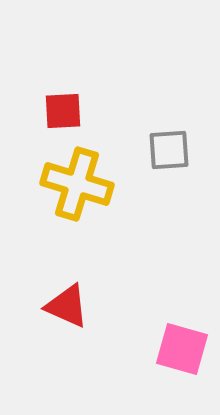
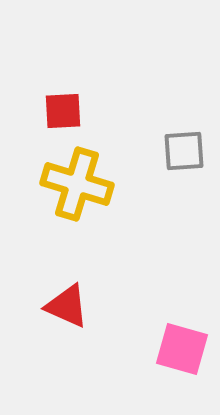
gray square: moved 15 px right, 1 px down
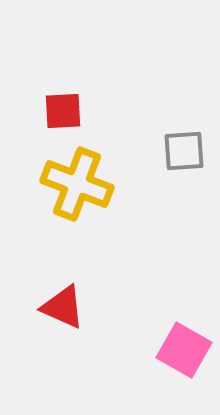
yellow cross: rotated 4 degrees clockwise
red triangle: moved 4 px left, 1 px down
pink square: moved 2 px right, 1 px down; rotated 14 degrees clockwise
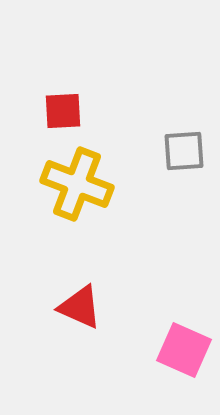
red triangle: moved 17 px right
pink square: rotated 6 degrees counterclockwise
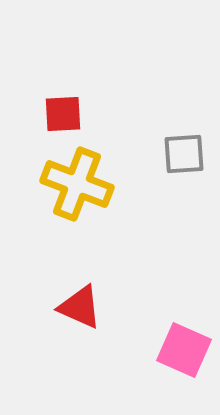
red square: moved 3 px down
gray square: moved 3 px down
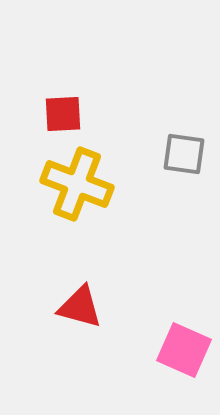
gray square: rotated 12 degrees clockwise
red triangle: rotated 9 degrees counterclockwise
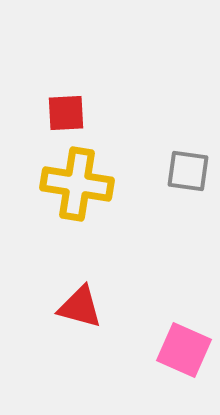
red square: moved 3 px right, 1 px up
gray square: moved 4 px right, 17 px down
yellow cross: rotated 12 degrees counterclockwise
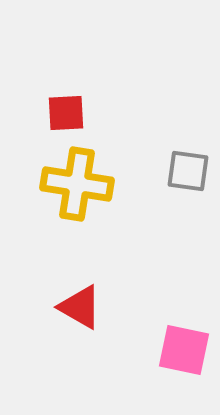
red triangle: rotated 15 degrees clockwise
pink square: rotated 12 degrees counterclockwise
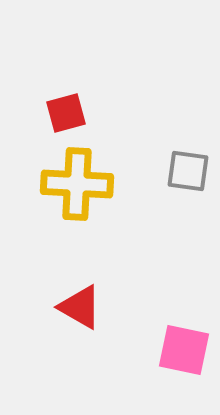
red square: rotated 12 degrees counterclockwise
yellow cross: rotated 6 degrees counterclockwise
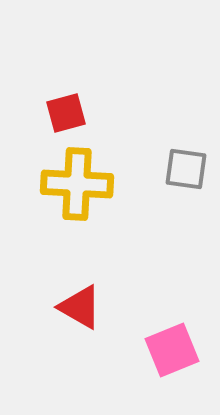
gray square: moved 2 px left, 2 px up
pink square: moved 12 px left; rotated 34 degrees counterclockwise
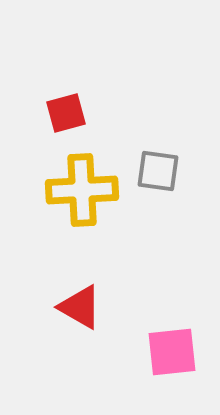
gray square: moved 28 px left, 2 px down
yellow cross: moved 5 px right, 6 px down; rotated 6 degrees counterclockwise
pink square: moved 2 px down; rotated 16 degrees clockwise
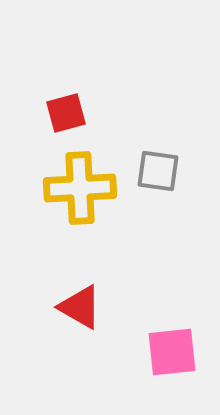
yellow cross: moved 2 px left, 2 px up
